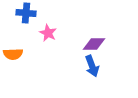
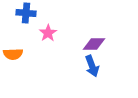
pink star: rotated 12 degrees clockwise
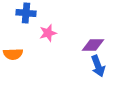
pink star: rotated 18 degrees clockwise
purple diamond: moved 1 px left, 1 px down
blue arrow: moved 6 px right
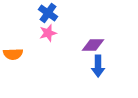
blue cross: moved 22 px right; rotated 30 degrees clockwise
blue arrow: rotated 20 degrees clockwise
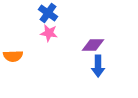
pink star: moved 1 px right; rotated 24 degrees clockwise
orange semicircle: moved 2 px down
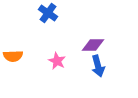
pink star: moved 8 px right, 28 px down; rotated 18 degrees clockwise
blue arrow: rotated 15 degrees counterclockwise
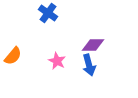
orange semicircle: rotated 48 degrees counterclockwise
blue arrow: moved 9 px left, 1 px up
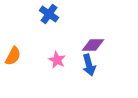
blue cross: moved 1 px right, 1 px down
orange semicircle: rotated 12 degrees counterclockwise
pink star: moved 1 px up
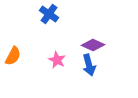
purple diamond: rotated 25 degrees clockwise
